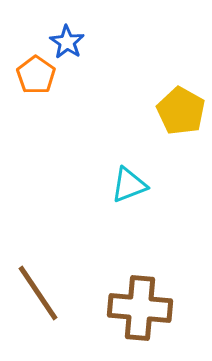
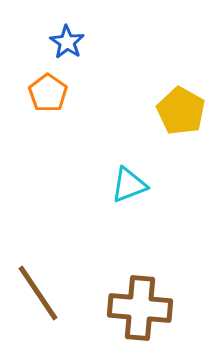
orange pentagon: moved 12 px right, 18 px down
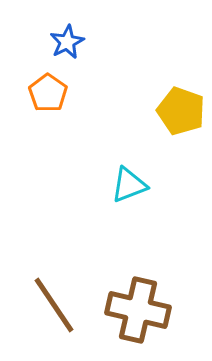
blue star: rotated 12 degrees clockwise
yellow pentagon: rotated 9 degrees counterclockwise
brown line: moved 16 px right, 12 px down
brown cross: moved 2 px left, 2 px down; rotated 8 degrees clockwise
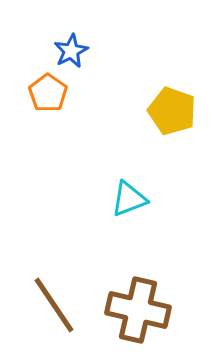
blue star: moved 4 px right, 9 px down
yellow pentagon: moved 9 px left
cyan triangle: moved 14 px down
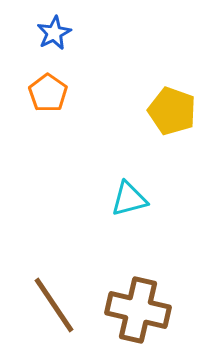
blue star: moved 17 px left, 18 px up
cyan triangle: rotated 6 degrees clockwise
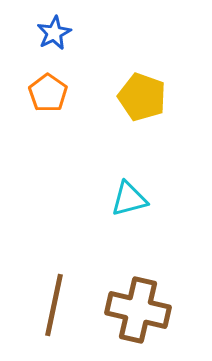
yellow pentagon: moved 30 px left, 14 px up
brown line: rotated 46 degrees clockwise
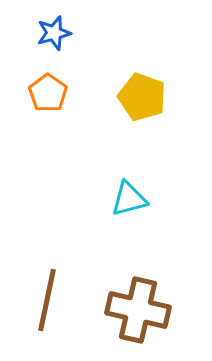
blue star: rotated 12 degrees clockwise
brown line: moved 7 px left, 5 px up
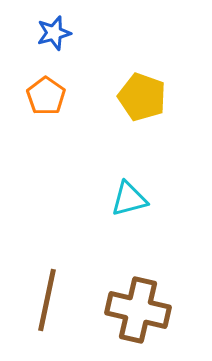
orange pentagon: moved 2 px left, 3 px down
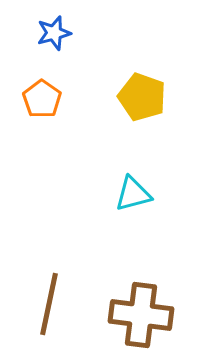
orange pentagon: moved 4 px left, 3 px down
cyan triangle: moved 4 px right, 5 px up
brown line: moved 2 px right, 4 px down
brown cross: moved 3 px right, 5 px down; rotated 6 degrees counterclockwise
